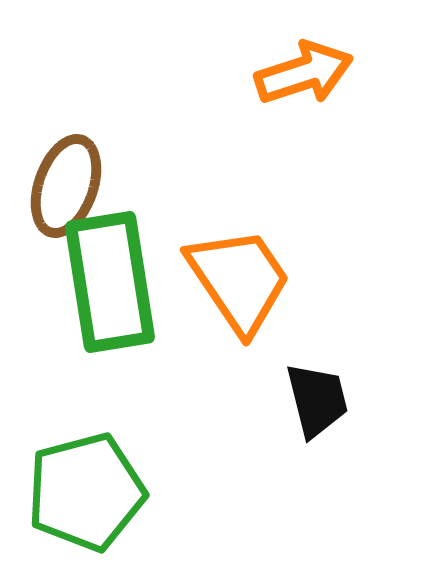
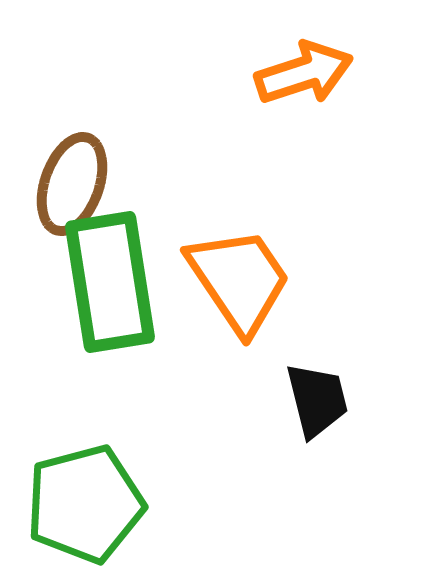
brown ellipse: moved 6 px right, 2 px up
green pentagon: moved 1 px left, 12 px down
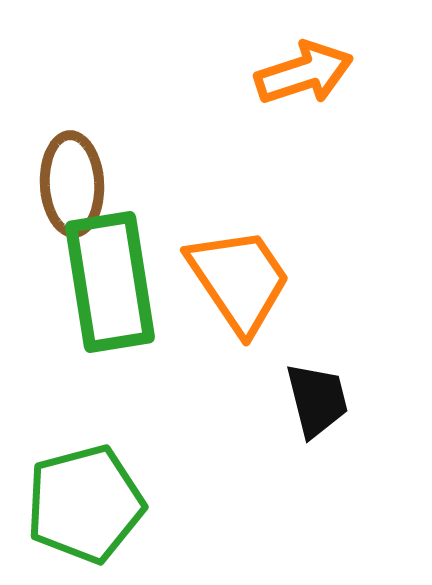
brown ellipse: rotated 22 degrees counterclockwise
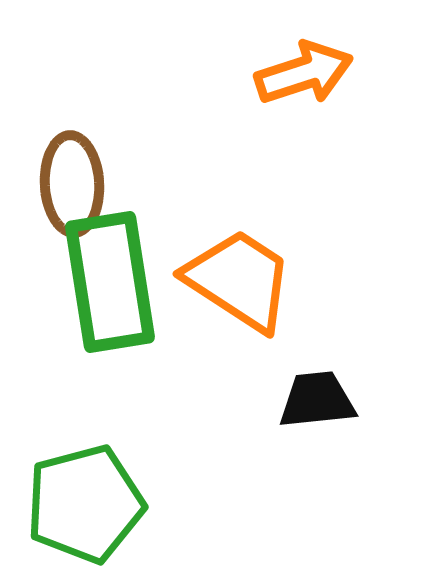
orange trapezoid: rotated 23 degrees counterclockwise
black trapezoid: rotated 82 degrees counterclockwise
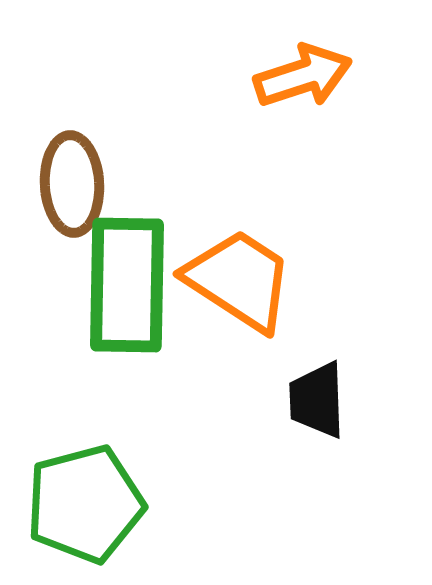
orange arrow: moved 1 px left, 3 px down
green rectangle: moved 17 px right, 3 px down; rotated 10 degrees clockwise
black trapezoid: rotated 86 degrees counterclockwise
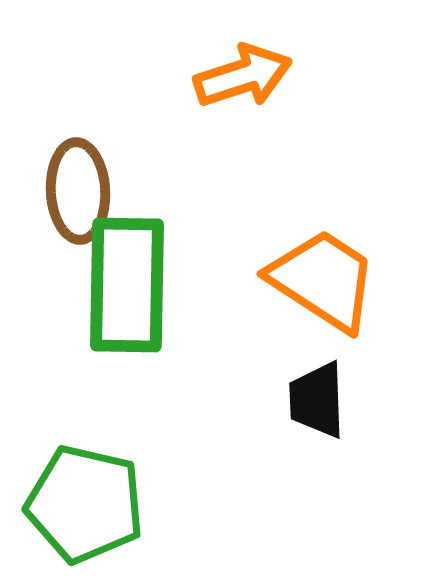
orange arrow: moved 60 px left
brown ellipse: moved 6 px right, 7 px down
orange trapezoid: moved 84 px right
green pentagon: rotated 28 degrees clockwise
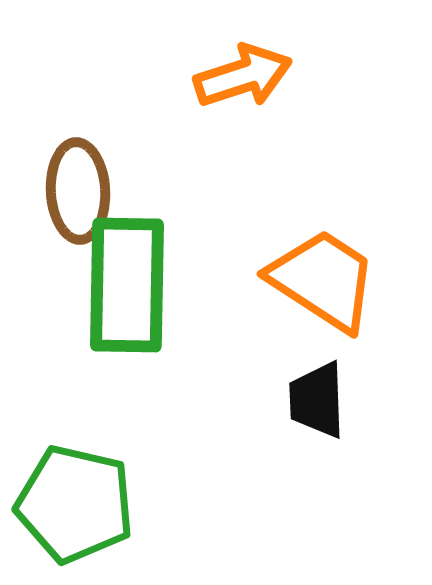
green pentagon: moved 10 px left
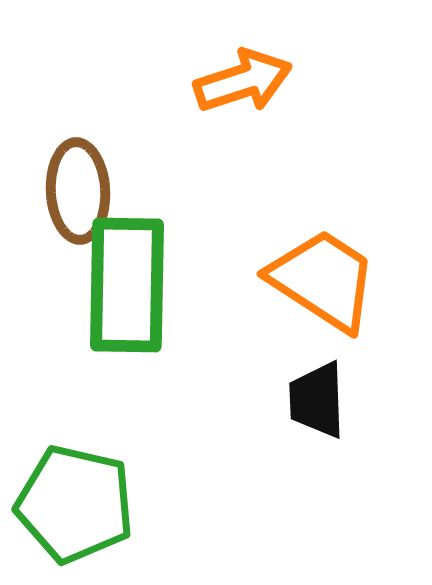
orange arrow: moved 5 px down
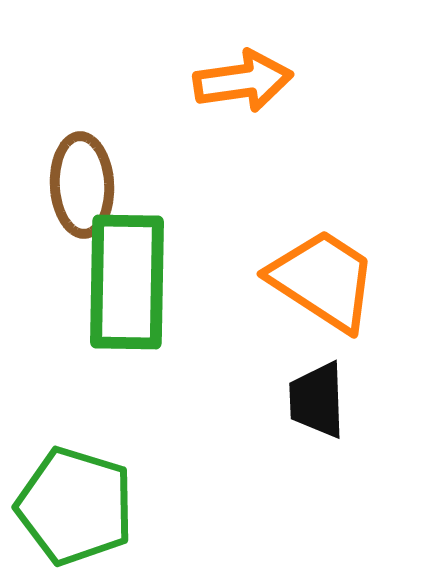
orange arrow: rotated 10 degrees clockwise
brown ellipse: moved 4 px right, 6 px up
green rectangle: moved 3 px up
green pentagon: moved 2 px down; rotated 4 degrees clockwise
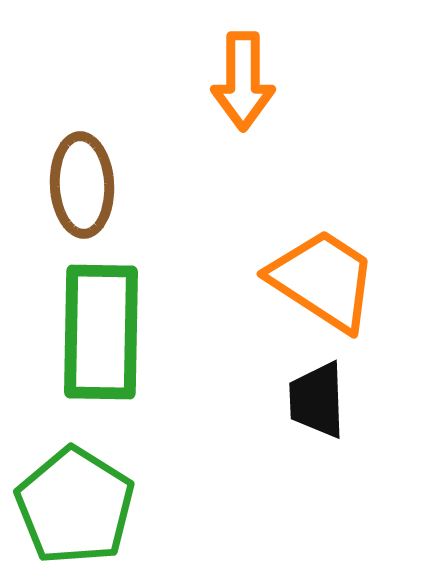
orange arrow: rotated 98 degrees clockwise
green rectangle: moved 26 px left, 50 px down
green pentagon: rotated 15 degrees clockwise
